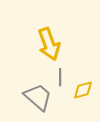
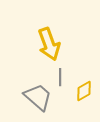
yellow diamond: moved 1 px right, 1 px down; rotated 15 degrees counterclockwise
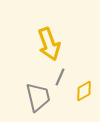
gray line: rotated 24 degrees clockwise
gray trapezoid: rotated 36 degrees clockwise
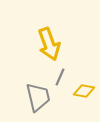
yellow diamond: rotated 40 degrees clockwise
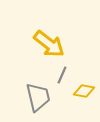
yellow arrow: rotated 32 degrees counterclockwise
gray line: moved 2 px right, 2 px up
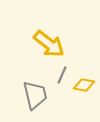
yellow diamond: moved 6 px up
gray trapezoid: moved 3 px left, 2 px up
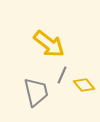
yellow diamond: rotated 40 degrees clockwise
gray trapezoid: moved 1 px right, 3 px up
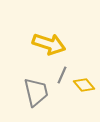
yellow arrow: rotated 20 degrees counterclockwise
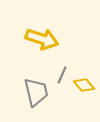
yellow arrow: moved 7 px left, 5 px up
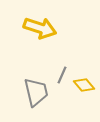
yellow arrow: moved 2 px left, 11 px up
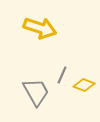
yellow diamond: rotated 30 degrees counterclockwise
gray trapezoid: rotated 16 degrees counterclockwise
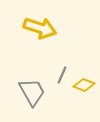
gray trapezoid: moved 4 px left
